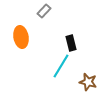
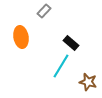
black rectangle: rotated 35 degrees counterclockwise
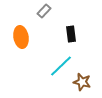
black rectangle: moved 9 px up; rotated 42 degrees clockwise
cyan line: rotated 15 degrees clockwise
brown star: moved 6 px left
